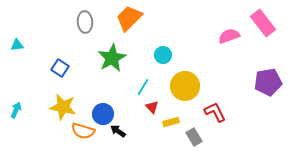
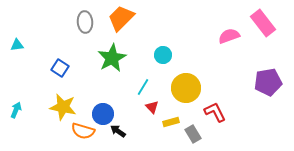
orange trapezoid: moved 8 px left
yellow circle: moved 1 px right, 2 px down
gray rectangle: moved 1 px left, 3 px up
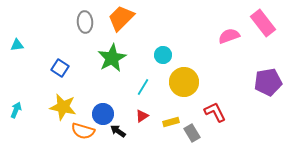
yellow circle: moved 2 px left, 6 px up
red triangle: moved 10 px left, 9 px down; rotated 40 degrees clockwise
gray rectangle: moved 1 px left, 1 px up
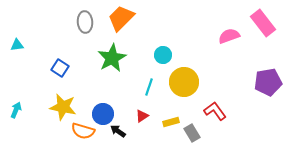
cyan line: moved 6 px right; rotated 12 degrees counterclockwise
red L-shape: moved 1 px up; rotated 10 degrees counterclockwise
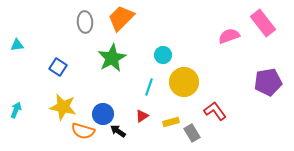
blue square: moved 2 px left, 1 px up
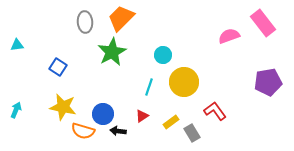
green star: moved 6 px up
yellow rectangle: rotated 21 degrees counterclockwise
black arrow: rotated 28 degrees counterclockwise
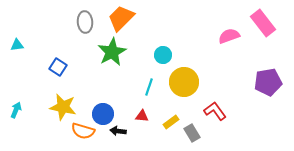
red triangle: rotated 40 degrees clockwise
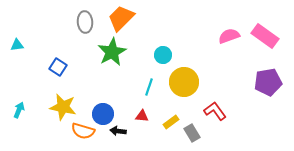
pink rectangle: moved 2 px right, 13 px down; rotated 16 degrees counterclockwise
cyan arrow: moved 3 px right
